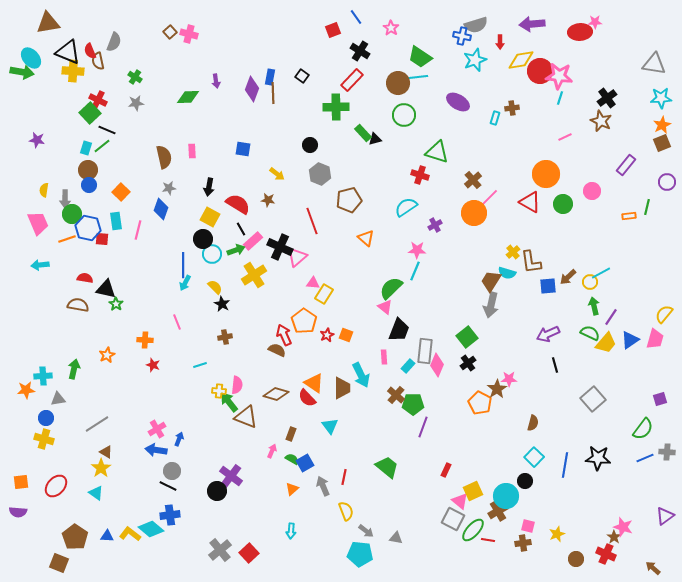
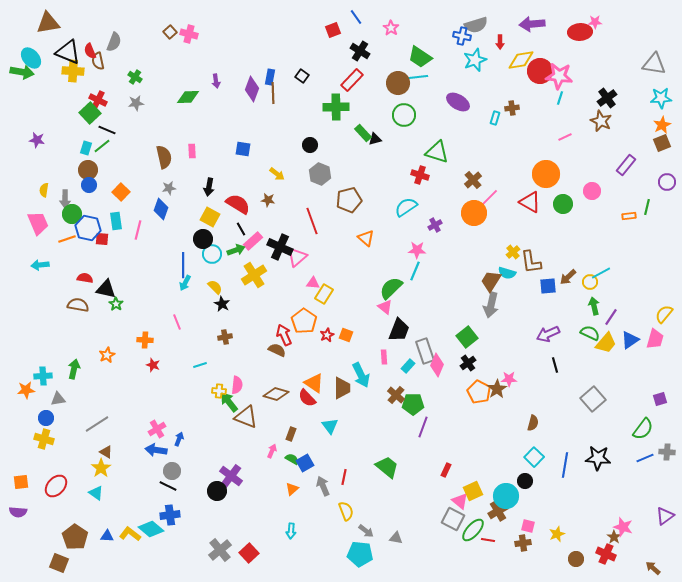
gray rectangle at (425, 351): rotated 25 degrees counterclockwise
orange pentagon at (480, 403): moved 1 px left, 11 px up
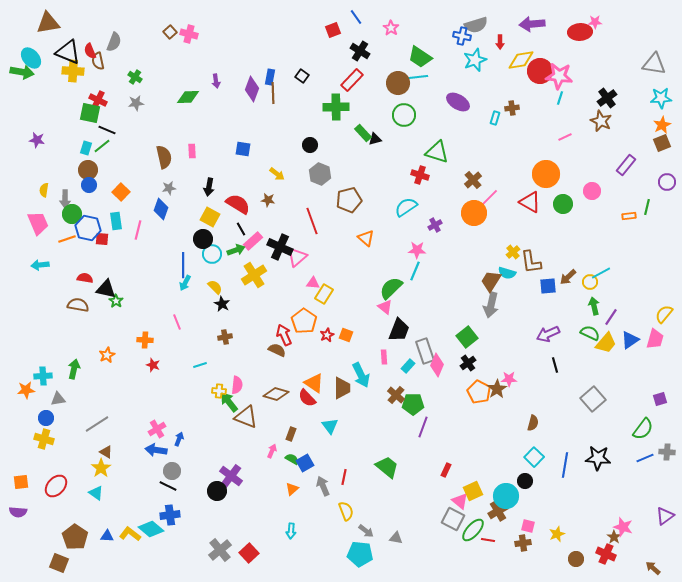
green square at (90, 113): rotated 35 degrees counterclockwise
green star at (116, 304): moved 3 px up
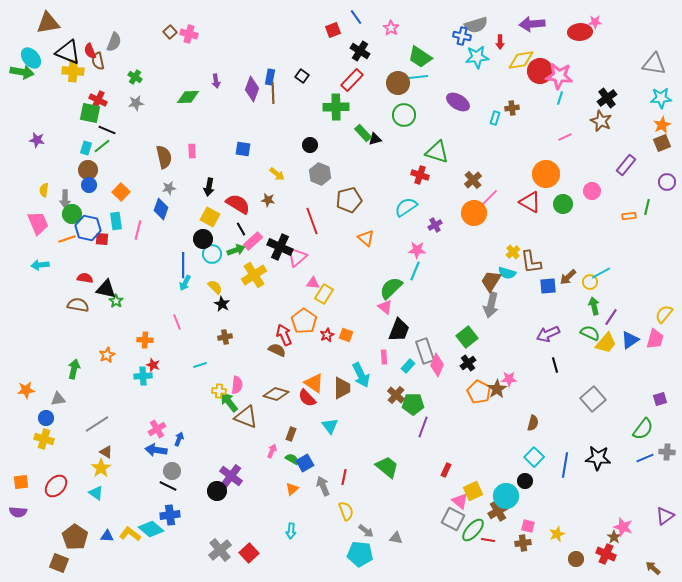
cyan star at (475, 60): moved 2 px right, 3 px up; rotated 15 degrees clockwise
cyan cross at (43, 376): moved 100 px right
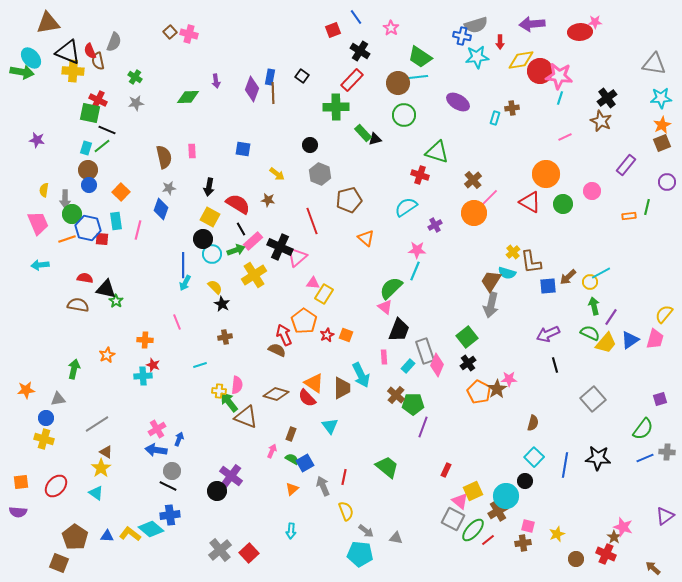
red line at (488, 540): rotated 48 degrees counterclockwise
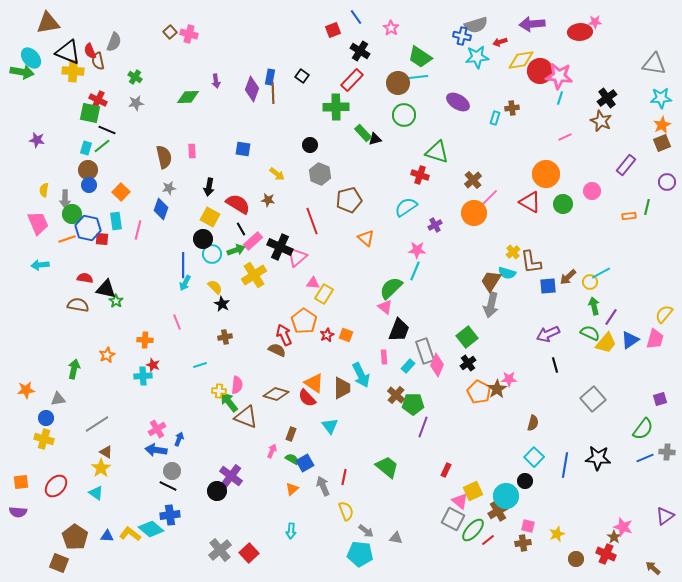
red arrow at (500, 42): rotated 72 degrees clockwise
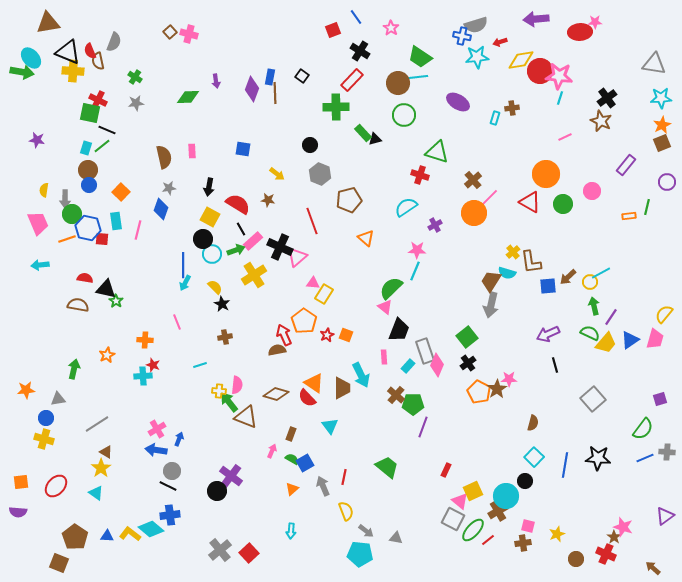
purple arrow at (532, 24): moved 4 px right, 5 px up
brown line at (273, 93): moved 2 px right
brown semicircle at (277, 350): rotated 36 degrees counterclockwise
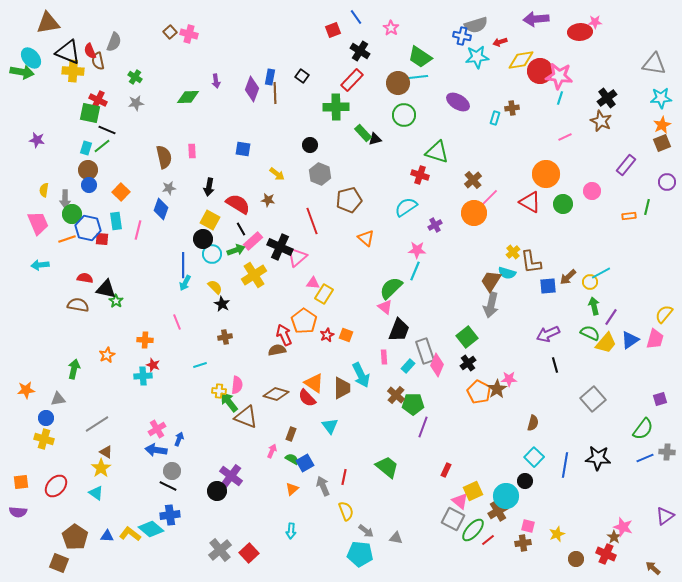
yellow square at (210, 217): moved 3 px down
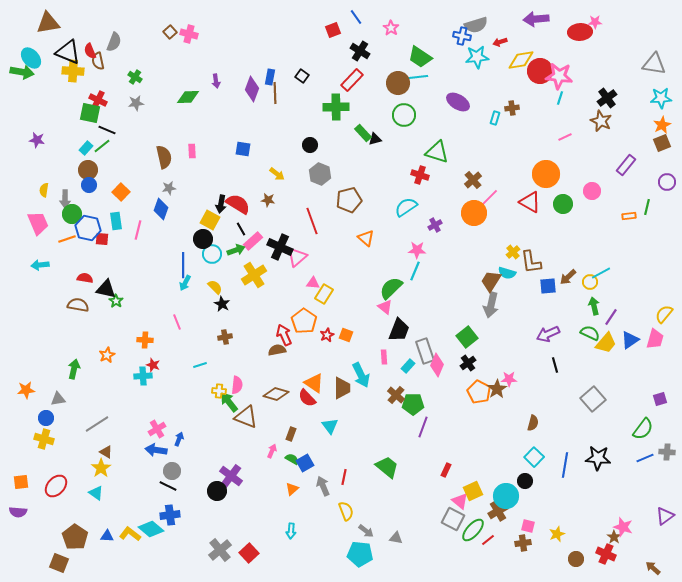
cyan rectangle at (86, 148): rotated 24 degrees clockwise
black arrow at (209, 187): moved 12 px right, 17 px down
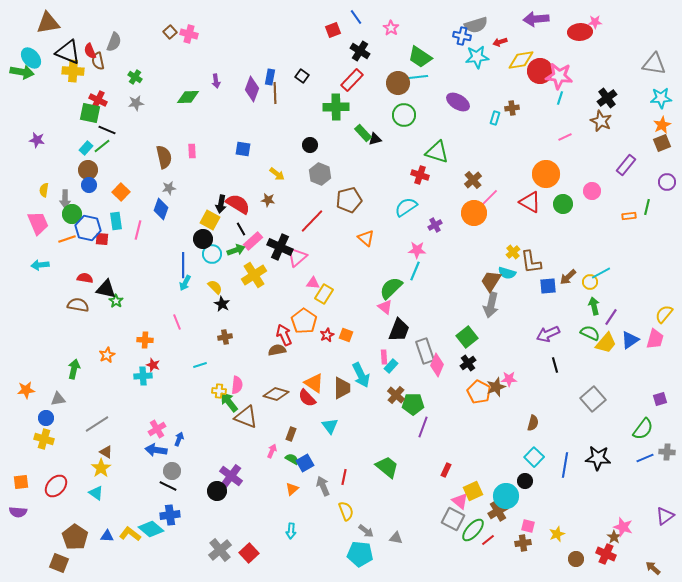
red line at (312, 221): rotated 64 degrees clockwise
cyan rectangle at (408, 366): moved 17 px left
brown star at (497, 389): moved 1 px left, 2 px up; rotated 12 degrees clockwise
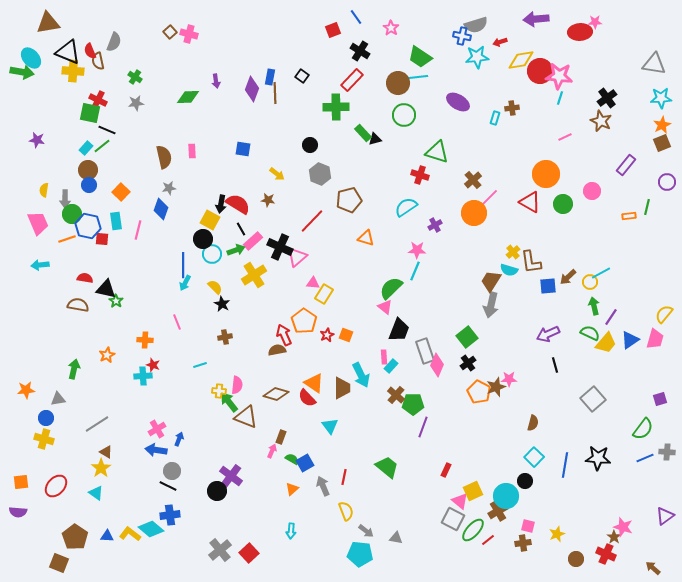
blue hexagon at (88, 228): moved 2 px up
orange triangle at (366, 238): rotated 24 degrees counterclockwise
cyan semicircle at (507, 273): moved 2 px right, 3 px up
brown rectangle at (291, 434): moved 10 px left, 3 px down
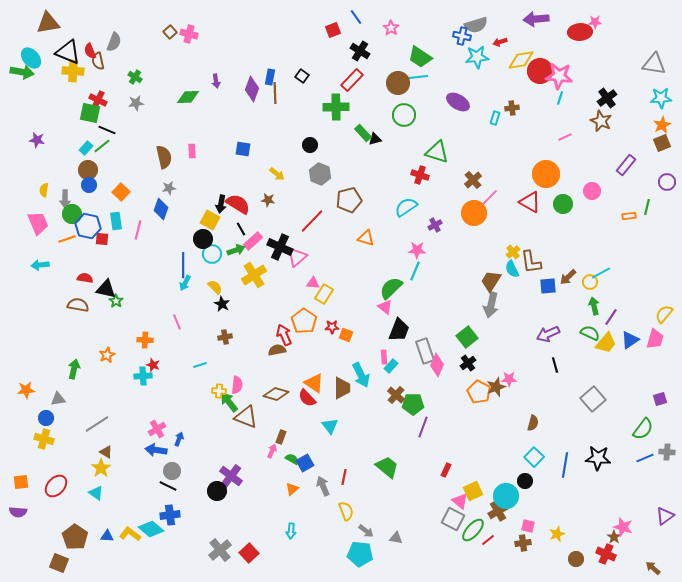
cyan semicircle at (509, 270): moved 3 px right, 1 px up; rotated 48 degrees clockwise
red star at (327, 335): moved 5 px right, 8 px up; rotated 24 degrees clockwise
